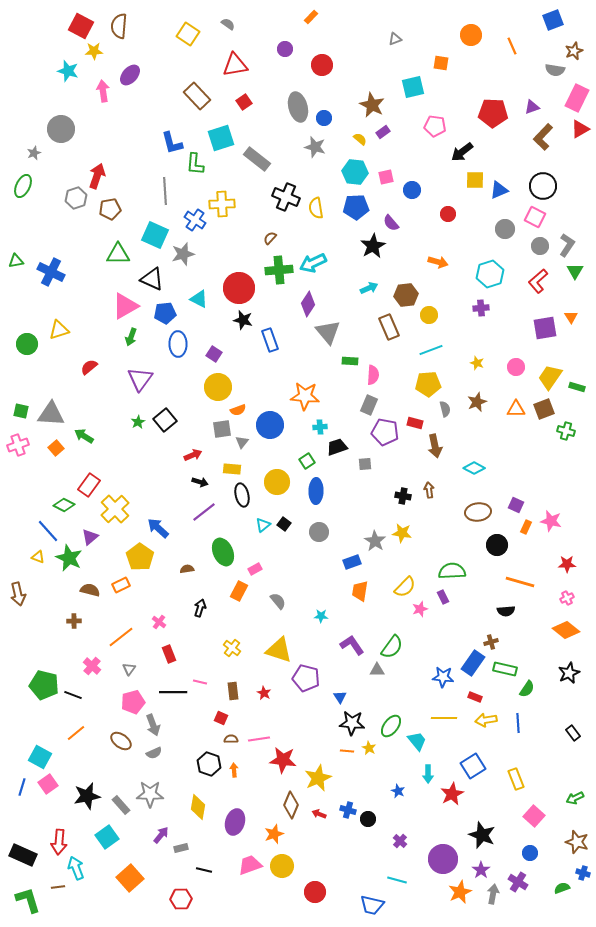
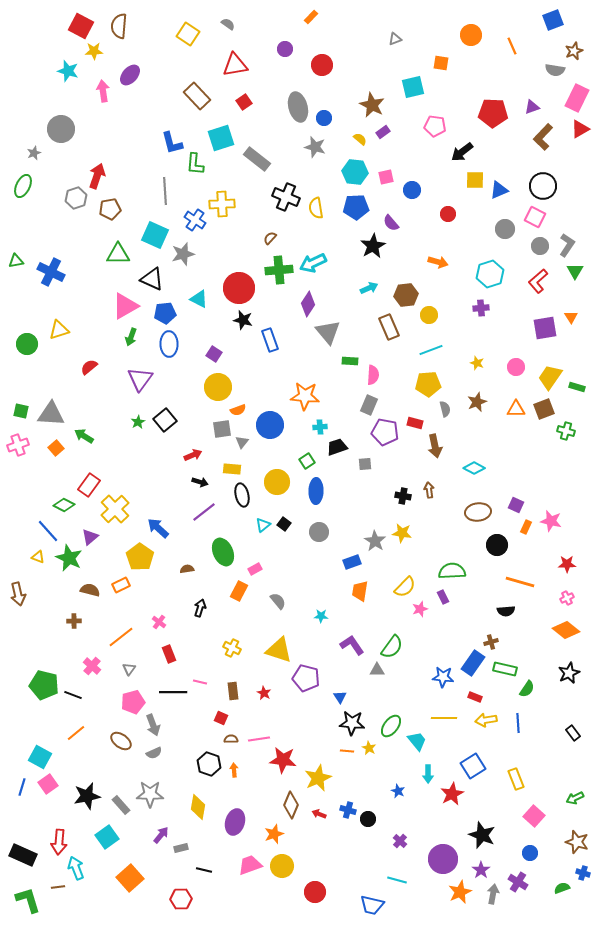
blue ellipse at (178, 344): moved 9 px left
yellow cross at (232, 648): rotated 12 degrees counterclockwise
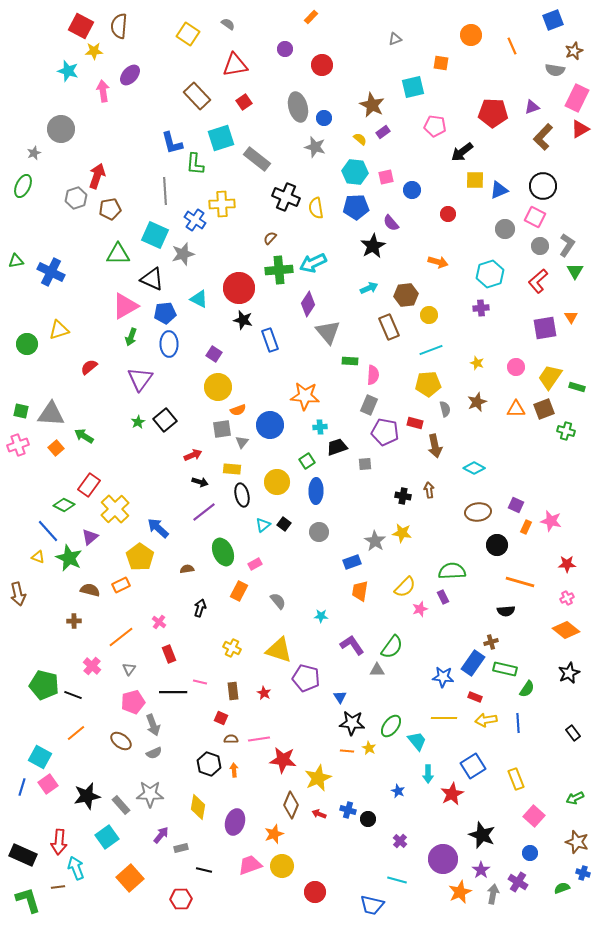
pink rectangle at (255, 569): moved 5 px up
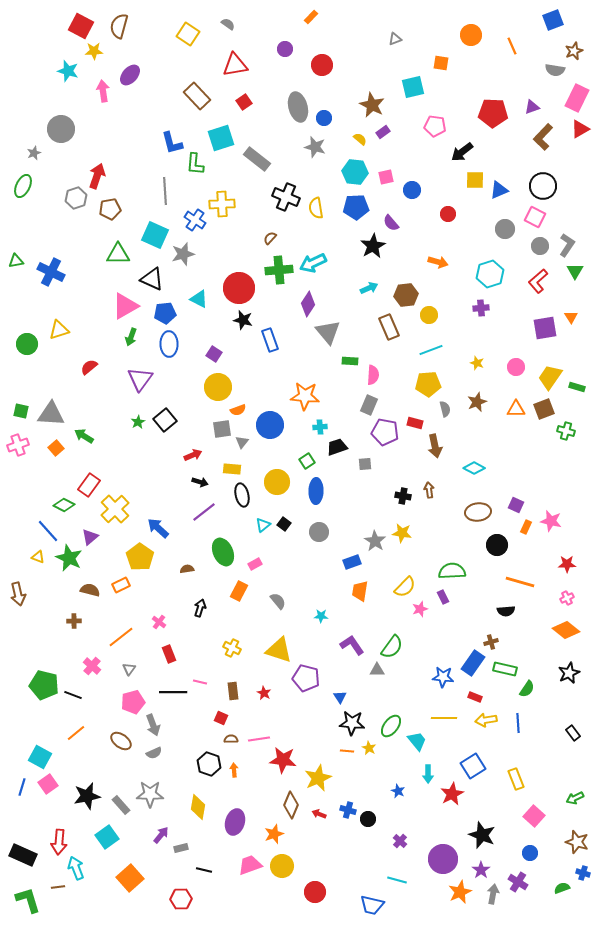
brown semicircle at (119, 26): rotated 10 degrees clockwise
